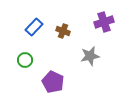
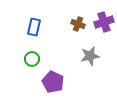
blue rectangle: rotated 30 degrees counterclockwise
brown cross: moved 15 px right, 7 px up
green circle: moved 7 px right, 1 px up
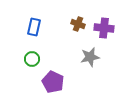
purple cross: moved 6 px down; rotated 24 degrees clockwise
gray star: moved 1 px down
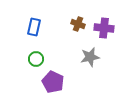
green circle: moved 4 px right
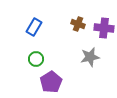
blue rectangle: rotated 18 degrees clockwise
purple pentagon: moved 2 px left; rotated 15 degrees clockwise
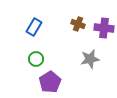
gray star: moved 2 px down
purple pentagon: moved 1 px left
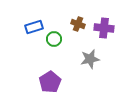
blue rectangle: rotated 42 degrees clockwise
green circle: moved 18 px right, 20 px up
